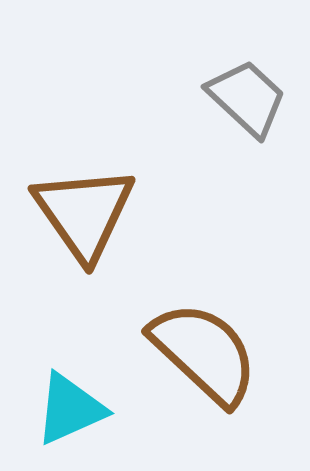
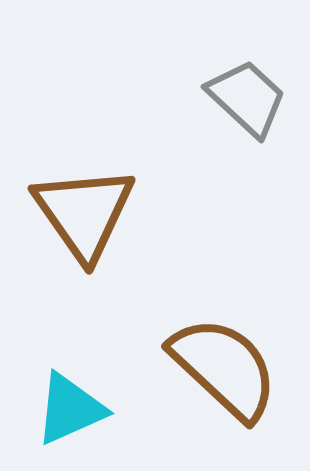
brown semicircle: moved 20 px right, 15 px down
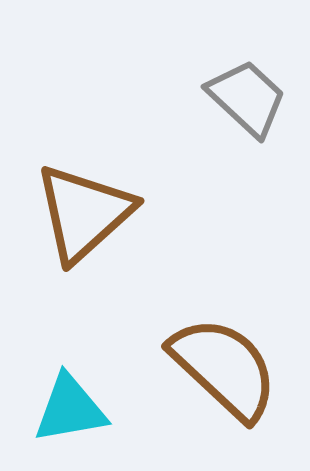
brown triangle: rotated 23 degrees clockwise
cyan triangle: rotated 14 degrees clockwise
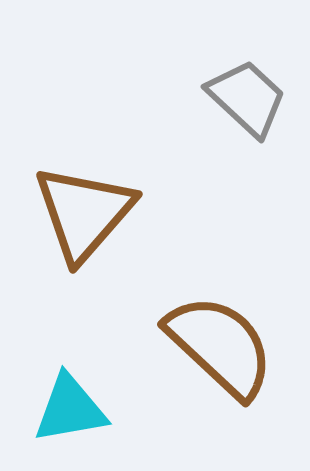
brown triangle: rotated 7 degrees counterclockwise
brown semicircle: moved 4 px left, 22 px up
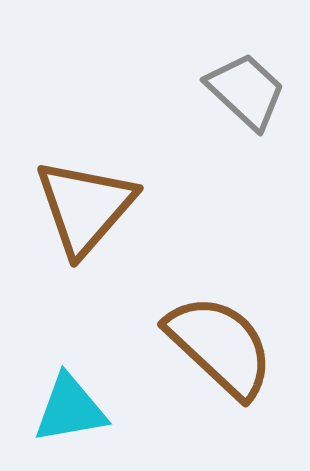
gray trapezoid: moved 1 px left, 7 px up
brown triangle: moved 1 px right, 6 px up
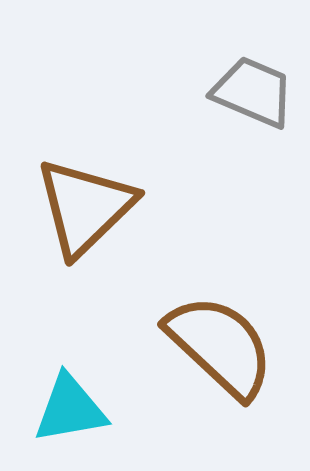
gray trapezoid: moved 7 px right, 1 px down; rotated 20 degrees counterclockwise
brown triangle: rotated 5 degrees clockwise
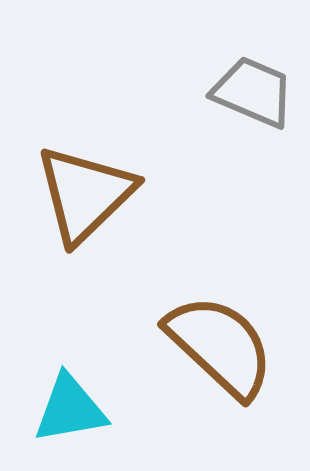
brown triangle: moved 13 px up
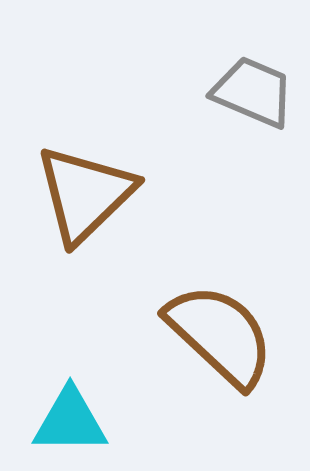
brown semicircle: moved 11 px up
cyan triangle: moved 12 px down; rotated 10 degrees clockwise
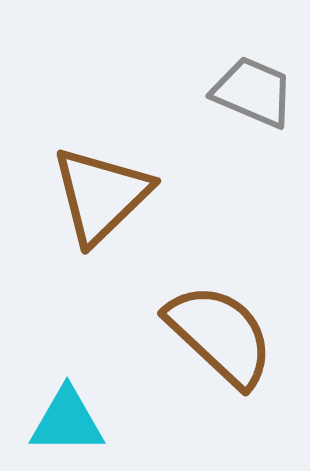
brown triangle: moved 16 px right, 1 px down
cyan triangle: moved 3 px left
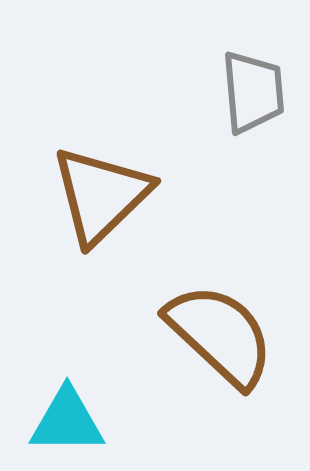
gray trapezoid: rotated 62 degrees clockwise
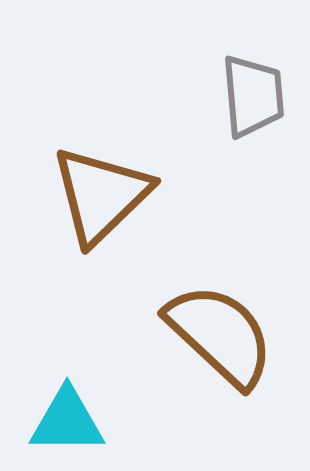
gray trapezoid: moved 4 px down
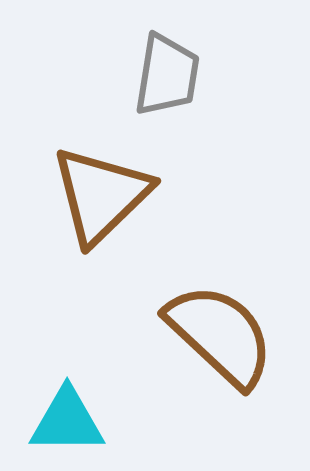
gray trapezoid: moved 86 px left, 21 px up; rotated 14 degrees clockwise
